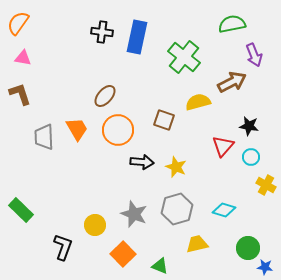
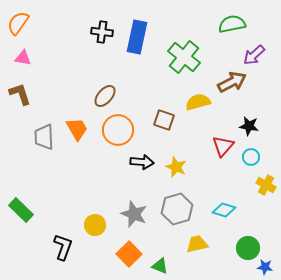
purple arrow: rotated 70 degrees clockwise
orange square: moved 6 px right
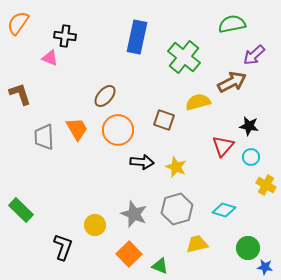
black cross: moved 37 px left, 4 px down
pink triangle: moved 27 px right; rotated 12 degrees clockwise
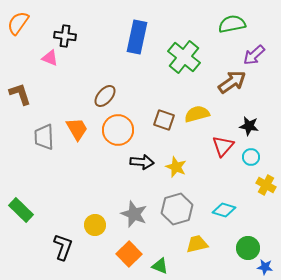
brown arrow: rotated 8 degrees counterclockwise
yellow semicircle: moved 1 px left, 12 px down
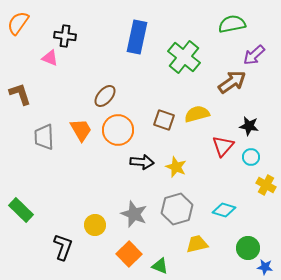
orange trapezoid: moved 4 px right, 1 px down
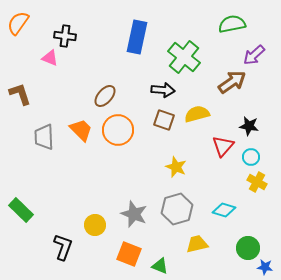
orange trapezoid: rotated 15 degrees counterclockwise
black arrow: moved 21 px right, 72 px up
yellow cross: moved 9 px left, 3 px up
orange square: rotated 25 degrees counterclockwise
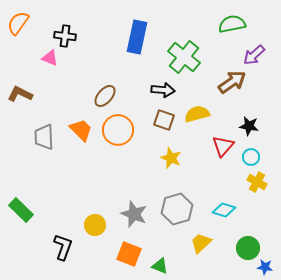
brown L-shape: rotated 45 degrees counterclockwise
yellow star: moved 5 px left, 9 px up
yellow trapezoid: moved 4 px right, 1 px up; rotated 30 degrees counterclockwise
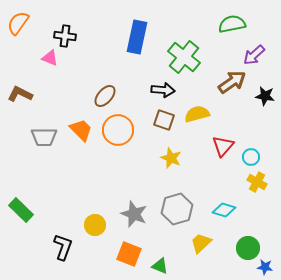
black star: moved 16 px right, 30 px up
gray trapezoid: rotated 88 degrees counterclockwise
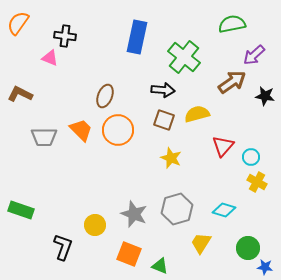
brown ellipse: rotated 20 degrees counterclockwise
green rectangle: rotated 25 degrees counterclockwise
yellow trapezoid: rotated 15 degrees counterclockwise
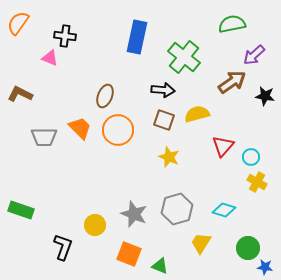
orange trapezoid: moved 1 px left, 2 px up
yellow star: moved 2 px left, 1 px up
